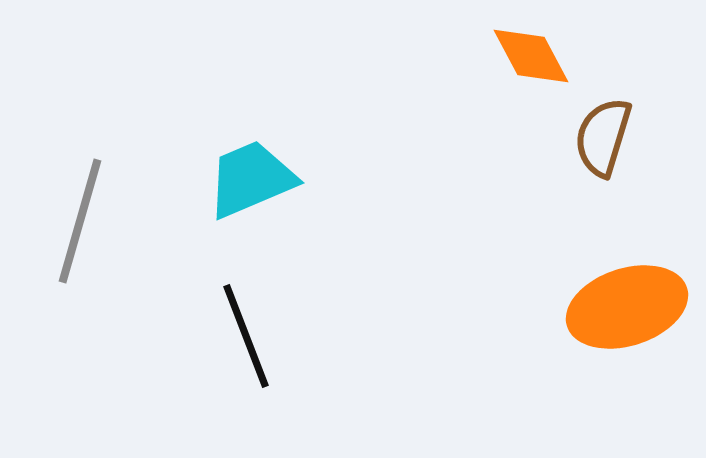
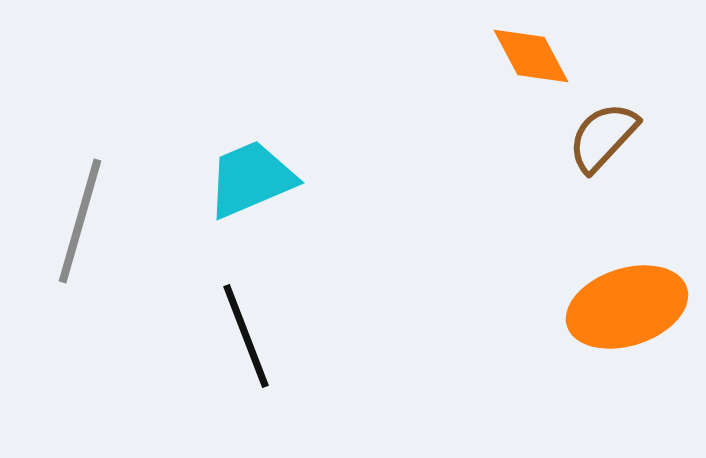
brown semicircle: rotated 26 degrees clockwise
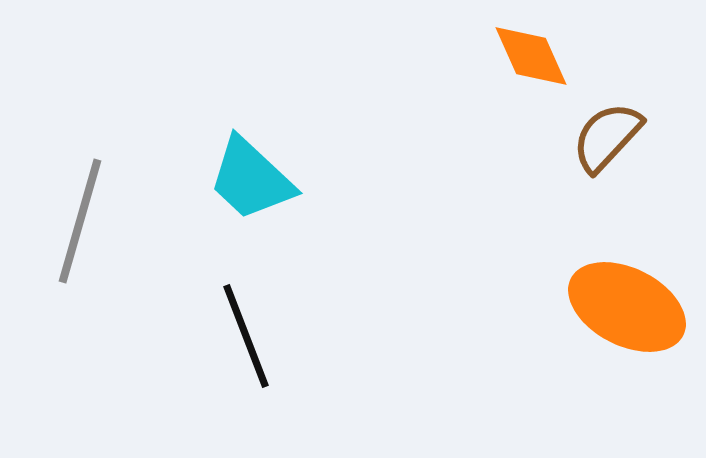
orange diamond: rotated 4 degrees clockwise
brown semicircle: moved 4 px right
cyan trapezoid: rotated 114 degrees counterclockwise
orange ellipse: rotated 45 degrees clockwise
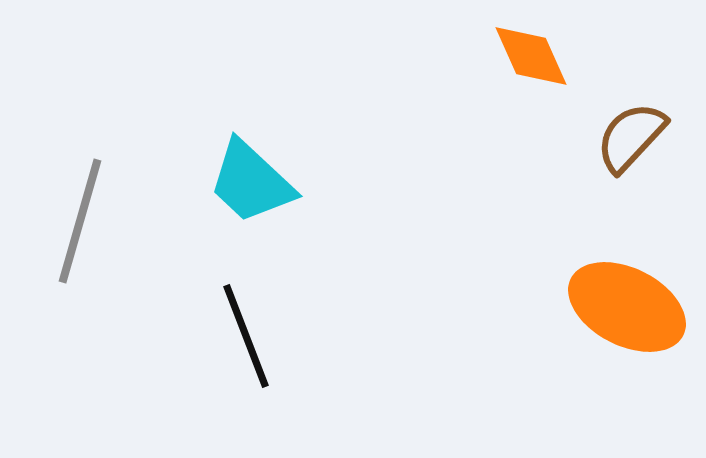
brown semicircle: moved 24 px right
cyan trapezoid: moved 3 px down
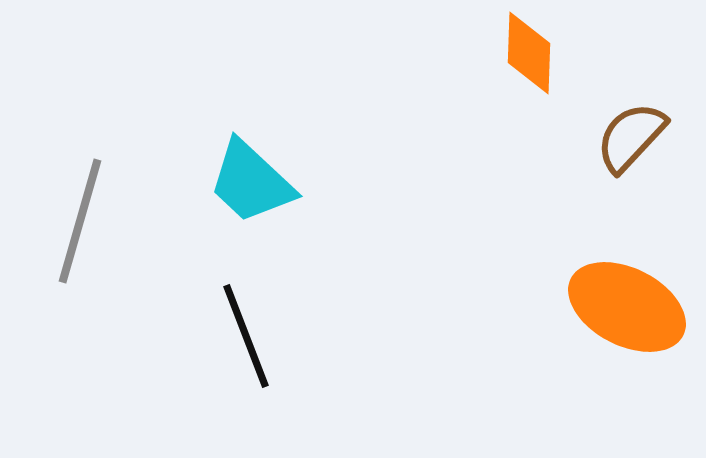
orange diamond: moved 2 px left, 3 px up; rotated 26 degrees clockwise
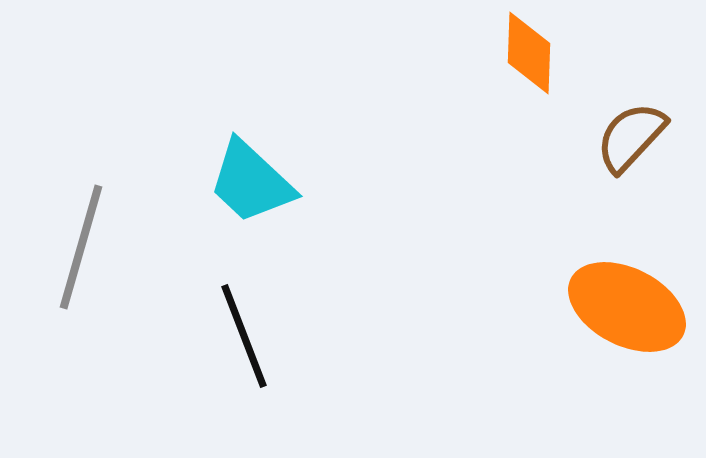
gray line: moved 1 px right, 26 px down
black line: moved 2 px left
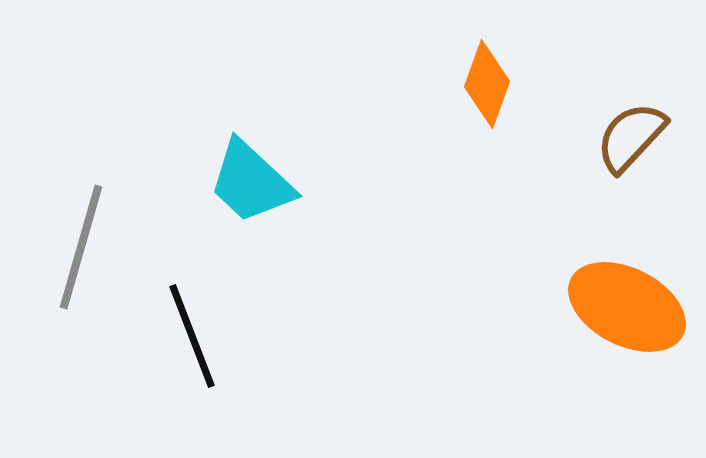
orange diamond: moved 42 px left, 31 px down; rotated 18 degrees clockwise
black line: moved 52 px left
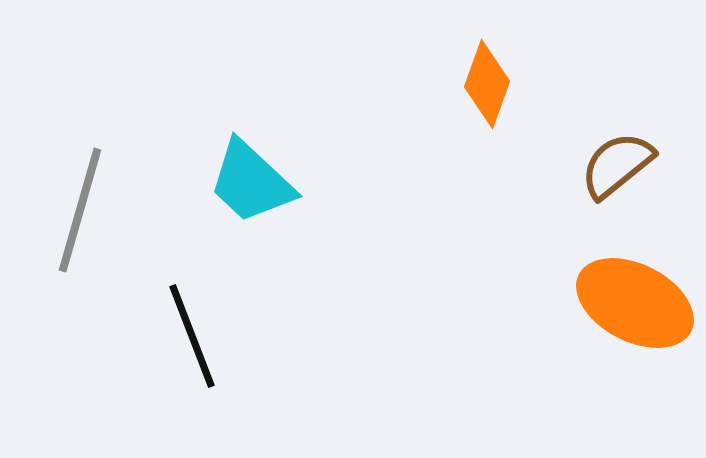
brown semicircle: moved 14 px left, 28 px down; rotated 8 degrees clockwise
gray line: moved 1 px left, 37 px up
orange ellipse: moved 8 px right, 4 px up
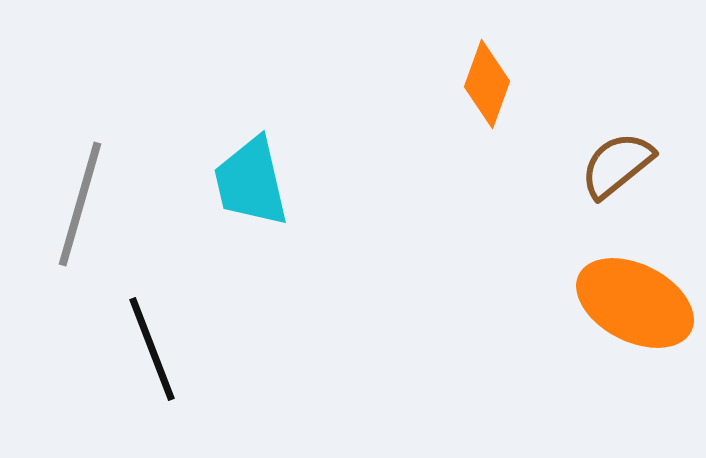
cyan trapezoid: rotated 34 degrees clockwise
gray line: moved 6 px up
black line: moved 40 px left, 13 px down
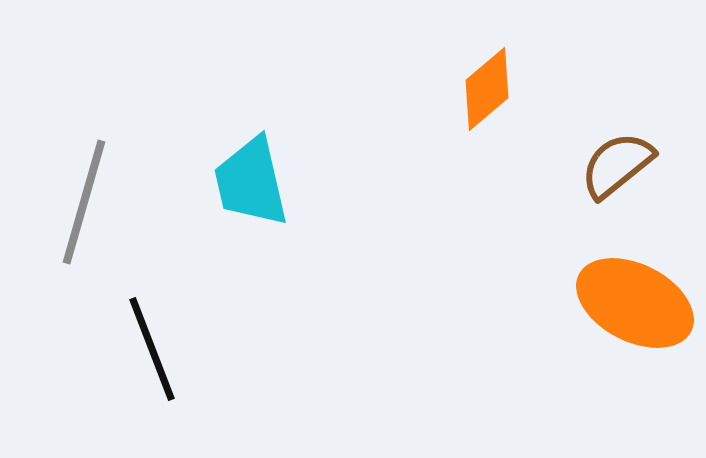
orange diamond: moved 5 px down; rotated 30 degrees clockwise
gray line: moved 4 px right, 2 px up
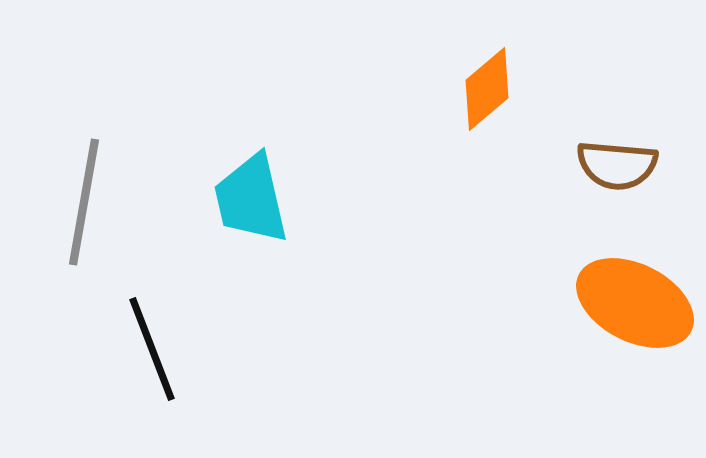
brown semicircle: rotated 136 degrees counterclockwise
cyan trapezoid: moved 17 px down
gray line: rotated 6 degrees counterclockwise
